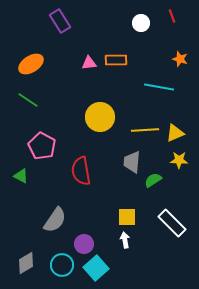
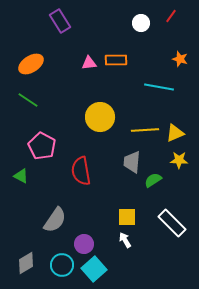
red line: moved 1 px left; rotated 56 degrees clockwise
white arrow: rotated 21 degrees counterclockwise
cyan square: moved 2 px left, 1 px down
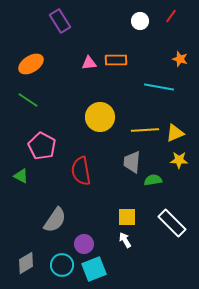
white circle: moved 1 px left, 2 px up
green semicircle: rotated 24 degrees clockwise
cyan square: rotated 20 degrees clockwise
